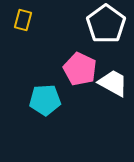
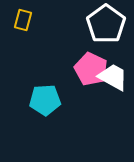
pink pentagon: moved 11 px right
white trapezoid: moved 6 px up
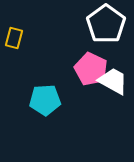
yellow rectangle: moved 9 px left, 18 px down
white trapezoid: moved 4 px down
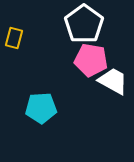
white pentagon: moved 22 px left
pink pentagon: moved 9 px up; rotated 16 degrees counterclockwise
cyan pentagon: moved 4 px left, 8 px down
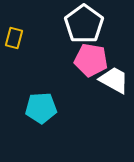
white trapezoid: moved 1 px right, 1 px up
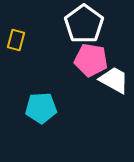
yellow rectangle: moved 2 px right, 2 px down
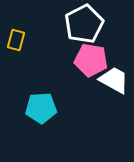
white pentagon: rotated 9 degrees clockwise
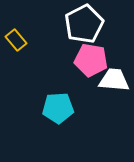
yellow rectangle: rotated 55 degrees counterclockwise
white trapezoid: rotated 24 degrees counterclockwise
cyan pentagon: moved 17 px right
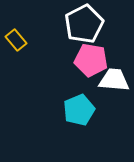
cyan pentagon: moved 21 px right, 2 px down; rotated 20 degrees counterclockwise
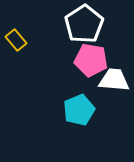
white pentagon: rotated 6 degrees counterclockwise
